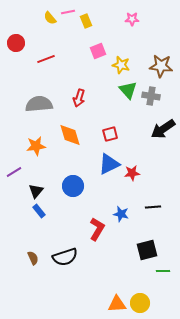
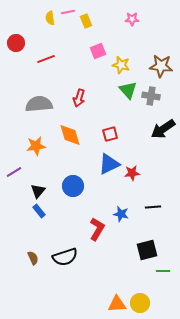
yellow semicircle: rotated 32 degrees clockwise
black triangle: moved 2 px right
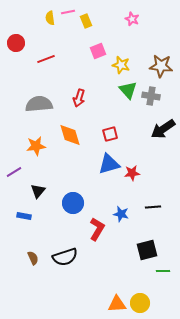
pink star: rotated 24 degrees clockwise
blue triangle: rotated 10 degrees clockwise
blue circle: moved 17 px down
blue rectangle: moved 15 px left, 5 px down; rotated 40 degrees counterclockwise
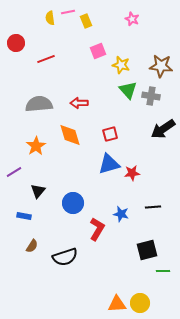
red arrow: moved 5 px down; rotated 72 degrees clockwise
orange star: rotated 24 degrees counterclockwise
brown semicircle: moved 1 px left, 12 px up; rotated 56 degrees clockwise
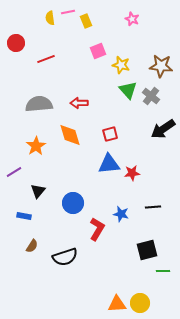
gray cross: rotated 30 degrees clockwise
blue triangle: rotated 10 degrees clockwise
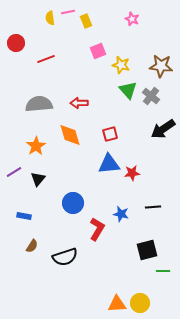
black triangle: moved 12 px up
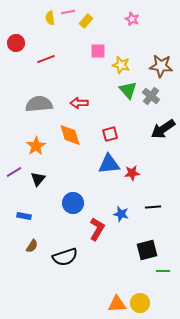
yellow rectangle: rotated 64 degrees clockwise
pink square: rotated 21 degrees clockwise
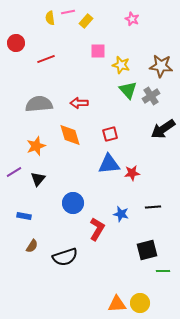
gray cross: rotated 18 degrees clockwise
orange star: rotated 12 degrees clockwise
